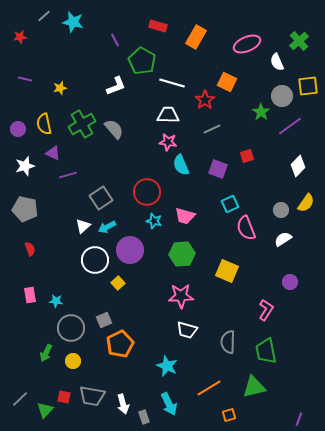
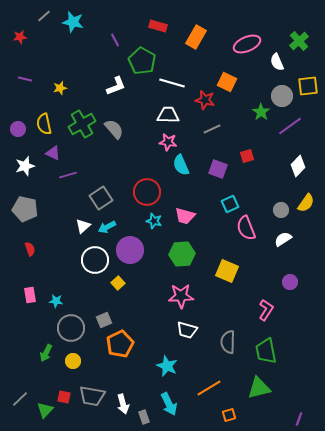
red star at (205, 100): rotated 24 degrees counterclockwise
green triangle at (254, 387): moved 5 px right, 1 px down
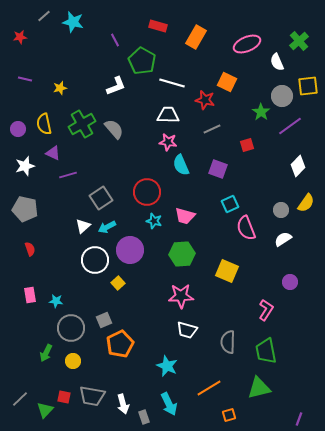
red square at (247, 156): moved 11 px up
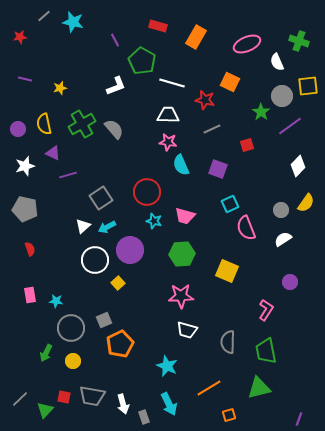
green cross at (299, 41): rotated 30 degrees counterclockwise
orange square at (227, 82): moved 3 px right
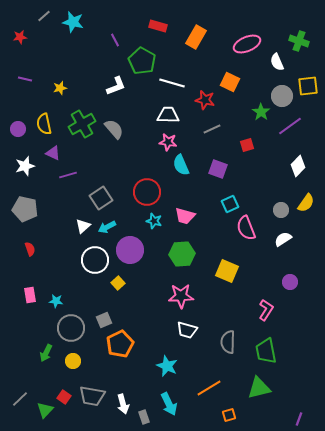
red square at (64, 397): rotated 24 degrees clockwise
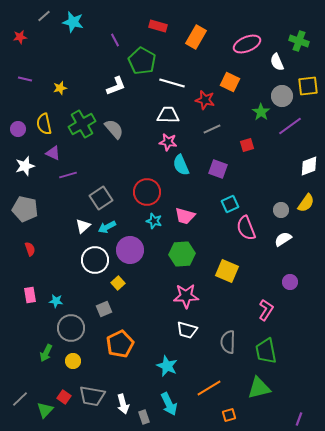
white diamond at (298, 166): moved 11 px right; rotated 25 degrees clockwise
pink star at (181, 296): moved 5 px right
gray square at (104, 320): moved 11 px up
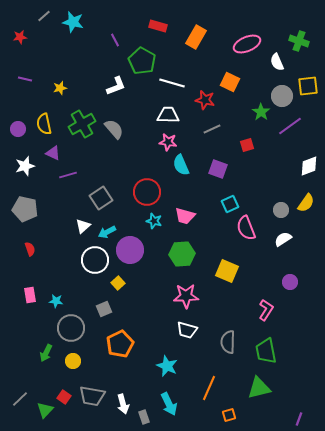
cyan arrow at (107, 227): moved 5 px down
orange line at (209, 388): rotated 35 degrees counterclockwise
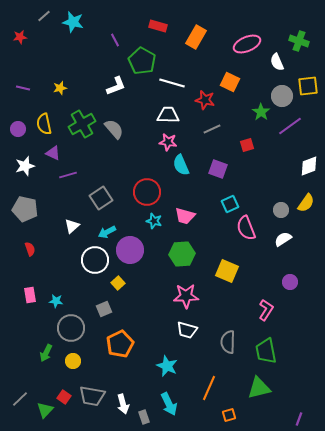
purple line at (25, 79): moved 2 px left, 9 px down
white triangle at (83, 226): moved 11 px left
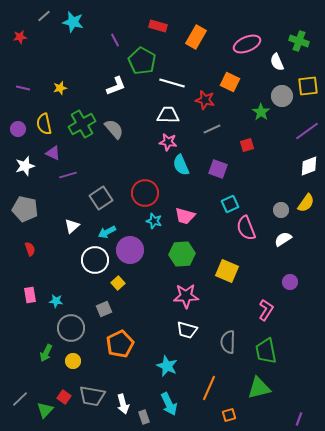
purple line at (290, 126): moved 17 px right, 5 px down
red circle at (147, 192): moved 2 px left, 1 px down
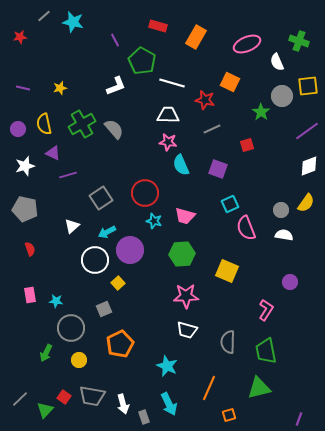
white semicircle at (283, 239): moved 1 px right, 4 px up; rotated 42 degrees clockwise
yellow circle at (73, 361): moved 6 px right, 1 px up
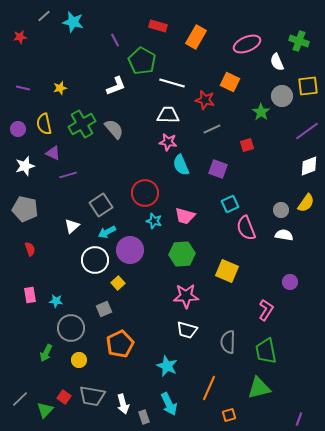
gray square at (101, 198): moved 7 px down
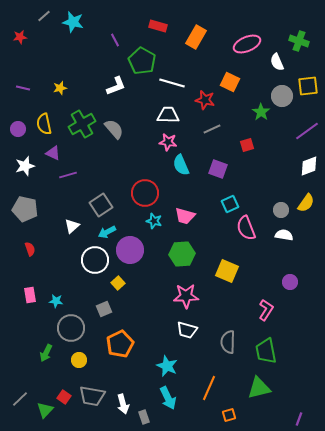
cyan arrow at (169, 404): moved 1 px left, 6 px up
